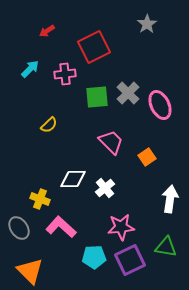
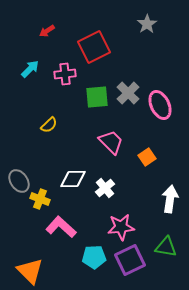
gray ellipse: moved 47 px up
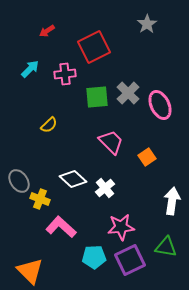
white diamond: rotated 44 degrees clockwise
white arrow: moved 2 px right, 2 px down
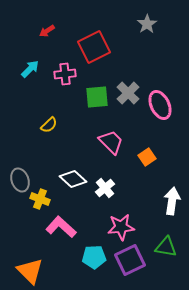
gray ellipse: moved 1 px right, 1 px up; rotated 15 degrees clockwise
